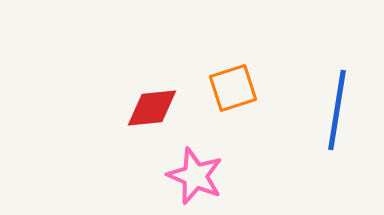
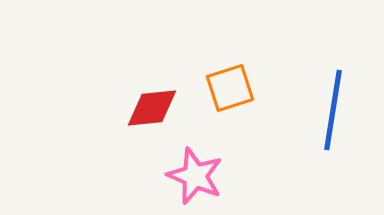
orange square: moved 3 px left
blue line: moved 4 px left
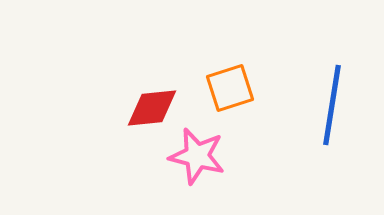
blue line: moved 1 px left, 5 px up
pink star: moved 2 px right, 20 px up; rotated 8 degrees counterclockwise
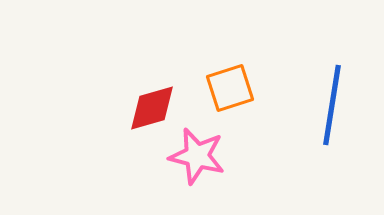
red diamond: rotated 10 degrees counterclockwise
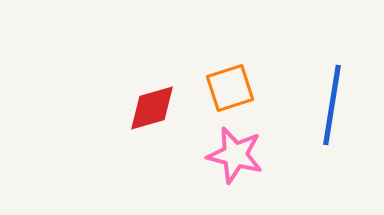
pink star: moved 38 px right, 1 px up
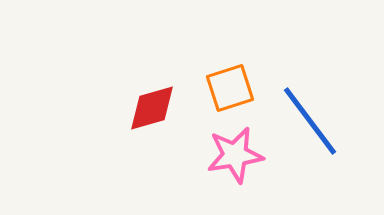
blue line: moved 22 px left, 16 px down; rotated 46 degrees counterclockwise
pink star: rotated 24 degrees counterclockwise
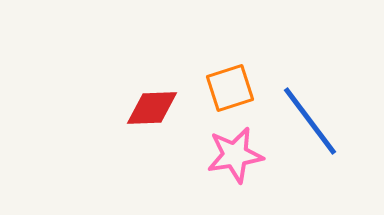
red diamond: rotated 14 degrees clockwise
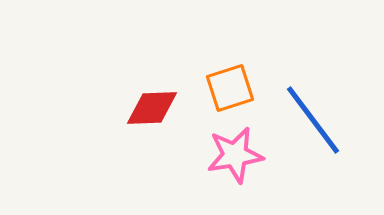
blue line: moved 3 px right, 1 px up
